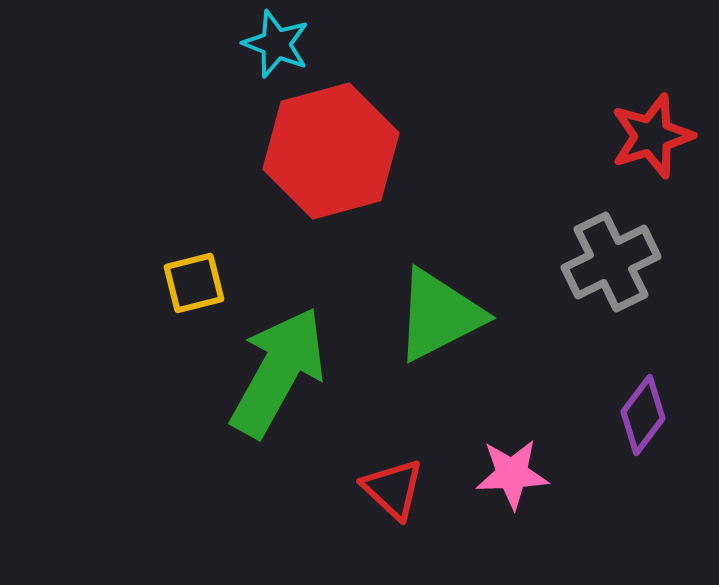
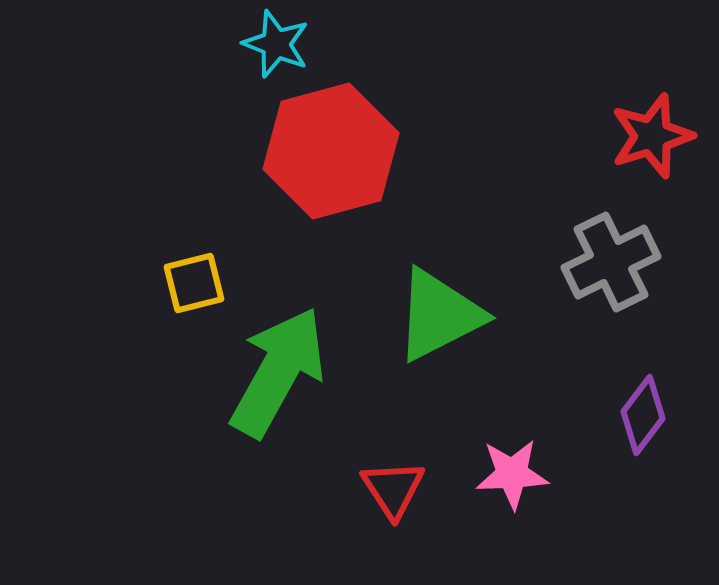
red triangle: rotated 14 degrees clockwise
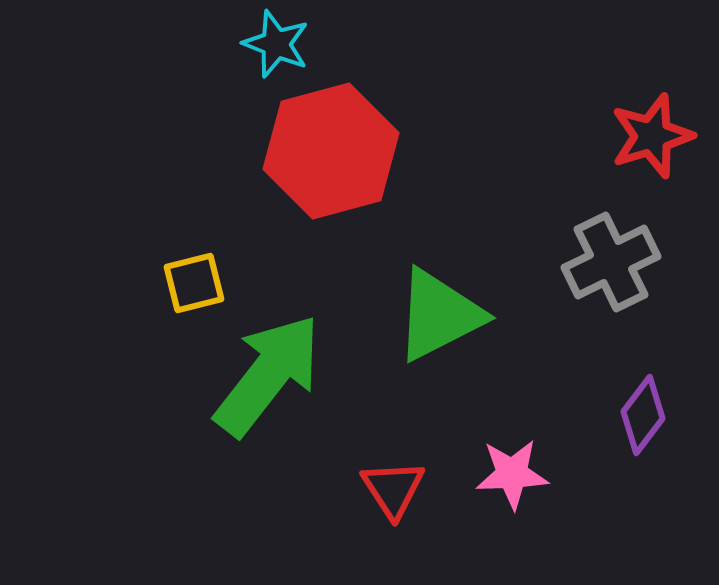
green arrow: moved 10 px left, 3 px down; rotated 9 degrees clockwise
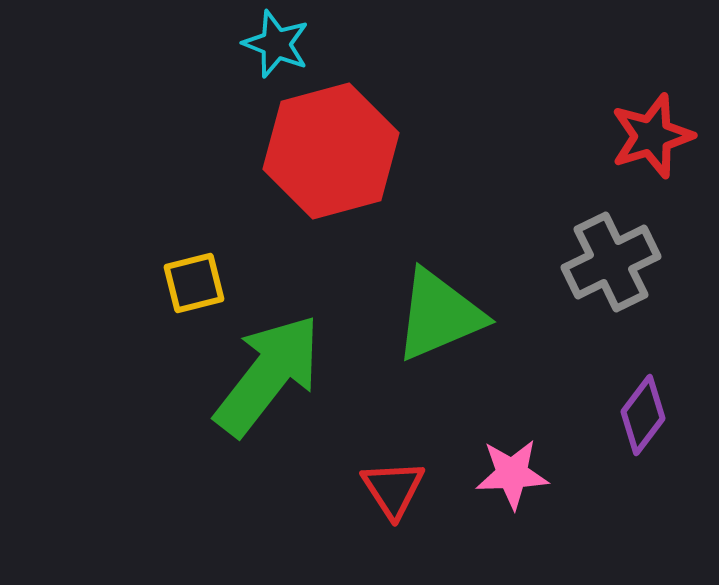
green triangle: rotated 4 degrees clockwise
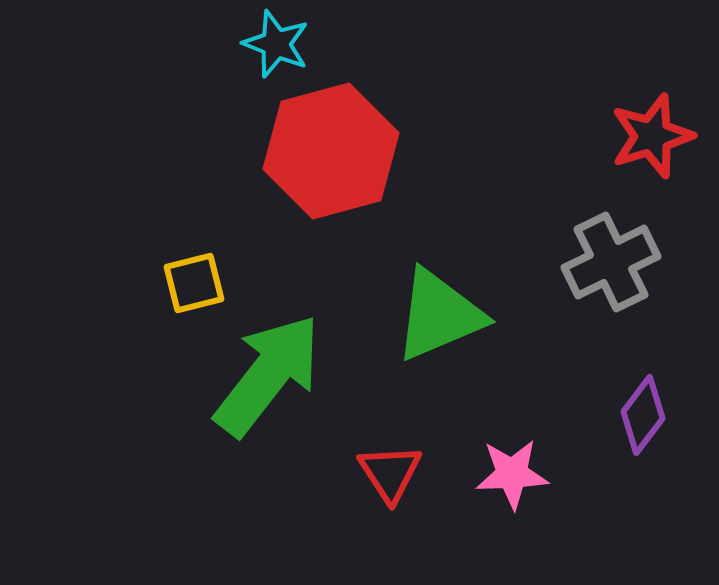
red triangle: moved 3 px left, 16 px up
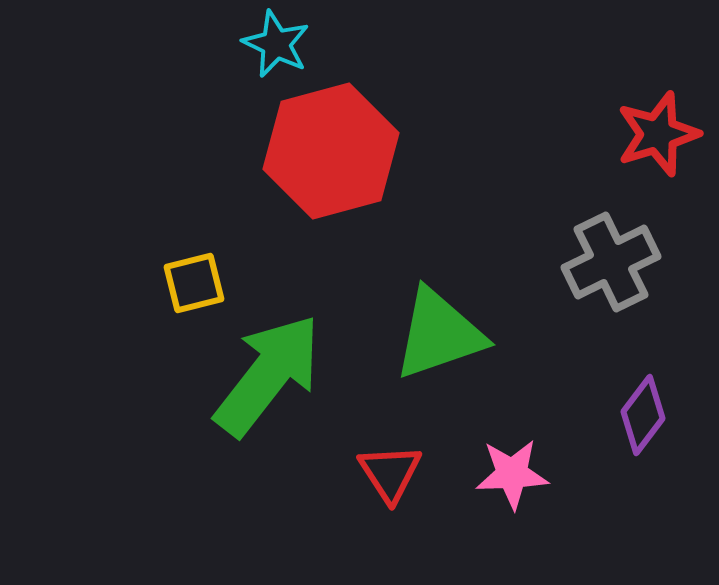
cyan star: rotated 4 degrees clockwise
red star: moved 6 px right, 2 px up
green triangle: moved 19 px down; rotated 4 degrees clockwise
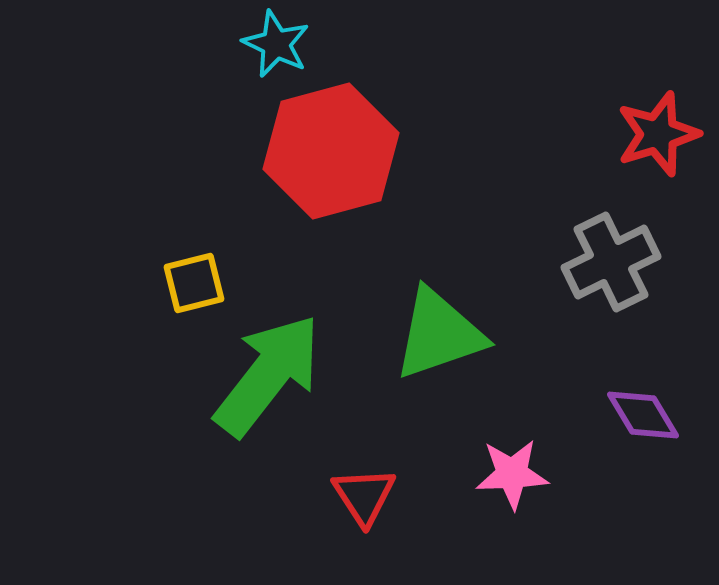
purple diamond: rotated 68 degrees counterclockwise
red triangle: moved 26 px left, 23 px down
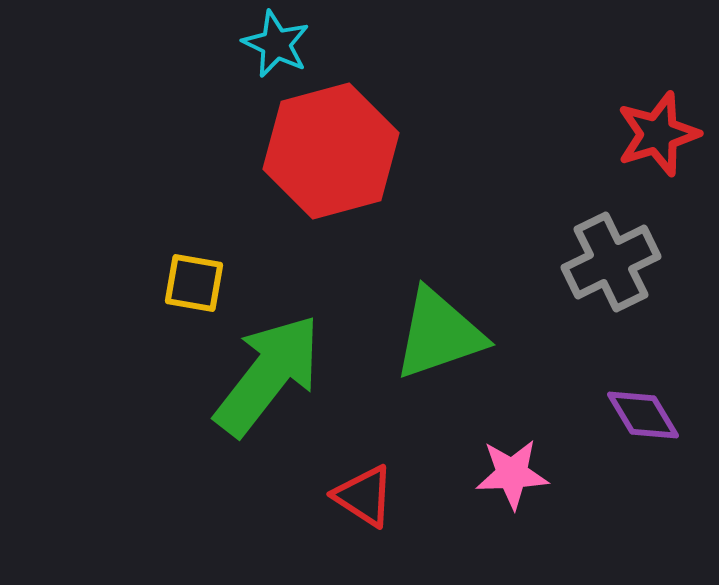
yellow square: rotated 24 degrees clockwise
red triangle: rotated 24 degrees counterclockwise
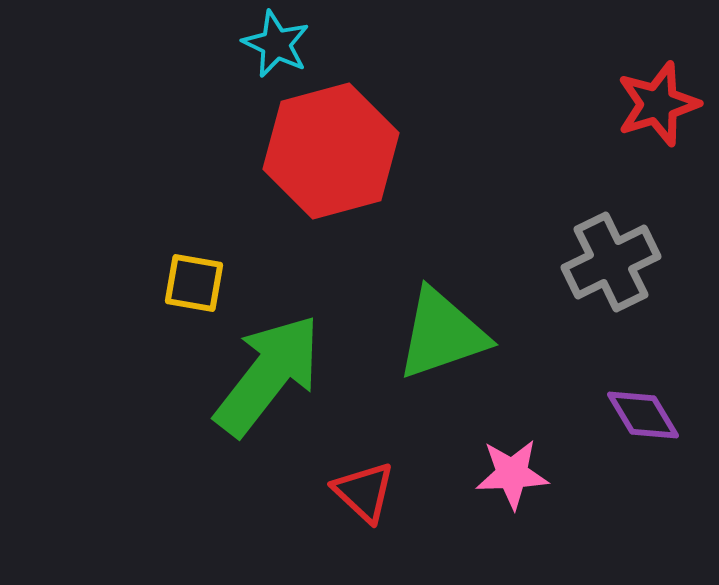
red star: moved 30 px up
green triangle: moved 3 px right
red triangle: moved 4 px up; rotated 10 degrees clockwise
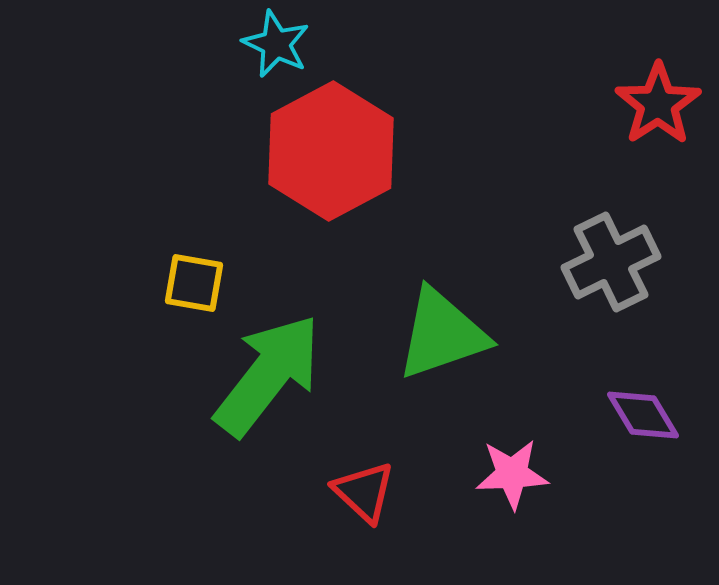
red star: rotated 16 degrees counterclockwise
red hexagon: rotated 13 degrees counterclockwise
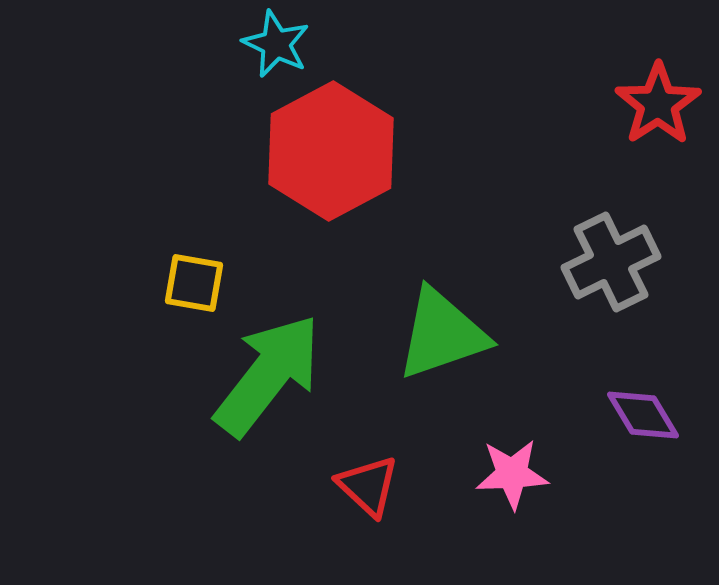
red triangle: moved 4 px right, 6 px up
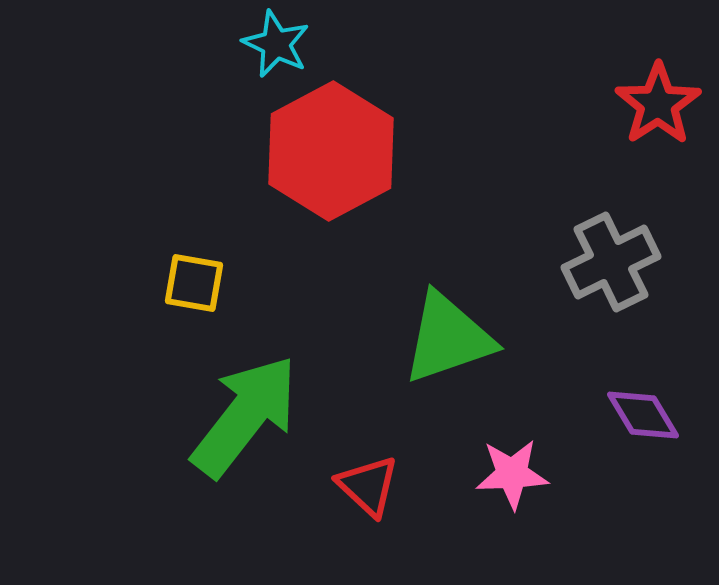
green triangle: moved 6 px right, 4 px down
green arrow: moved 23 px left, 41 px down
